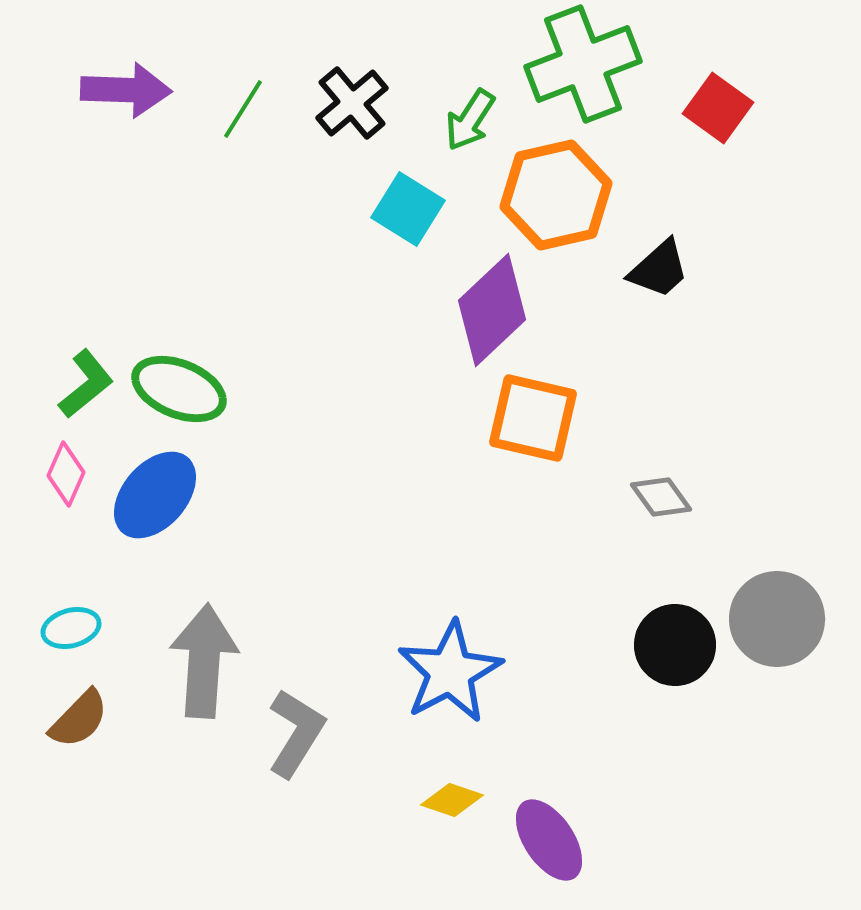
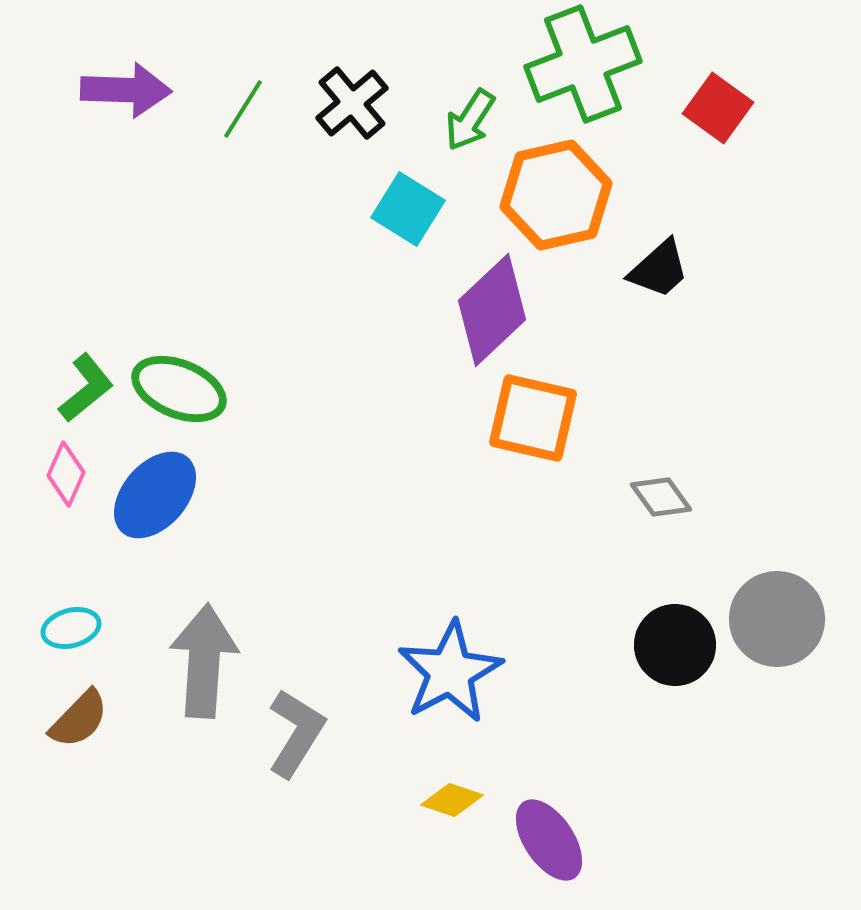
green L-shape: moved 4 px down
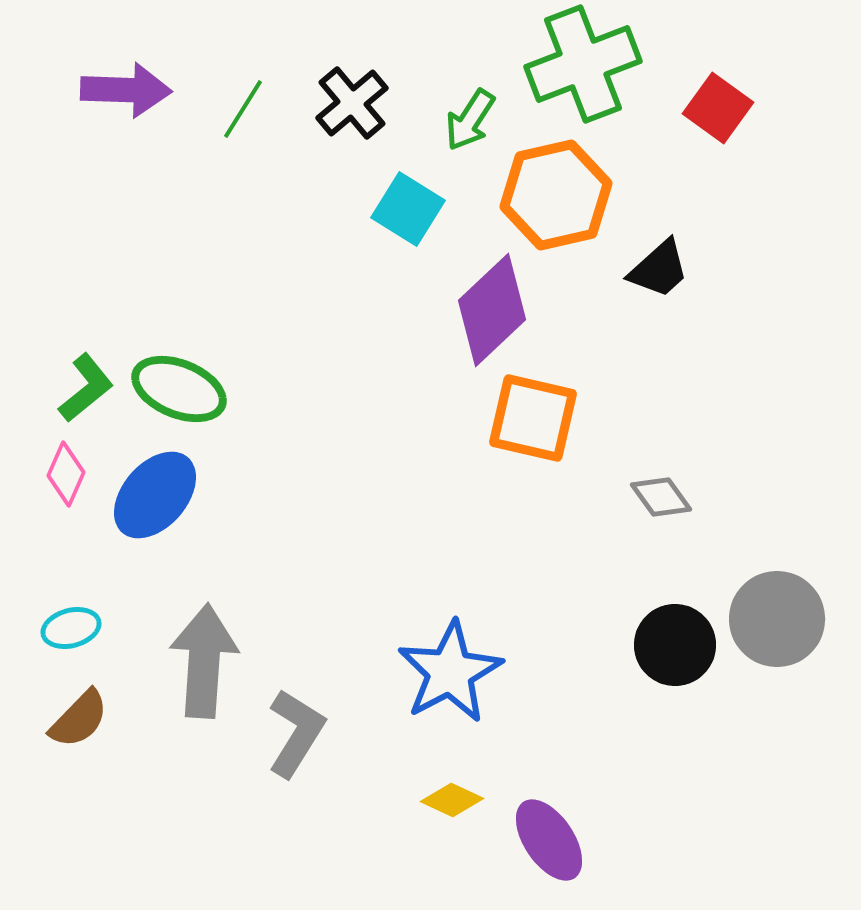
yellow diamond: rotated 6 degrees clockwise
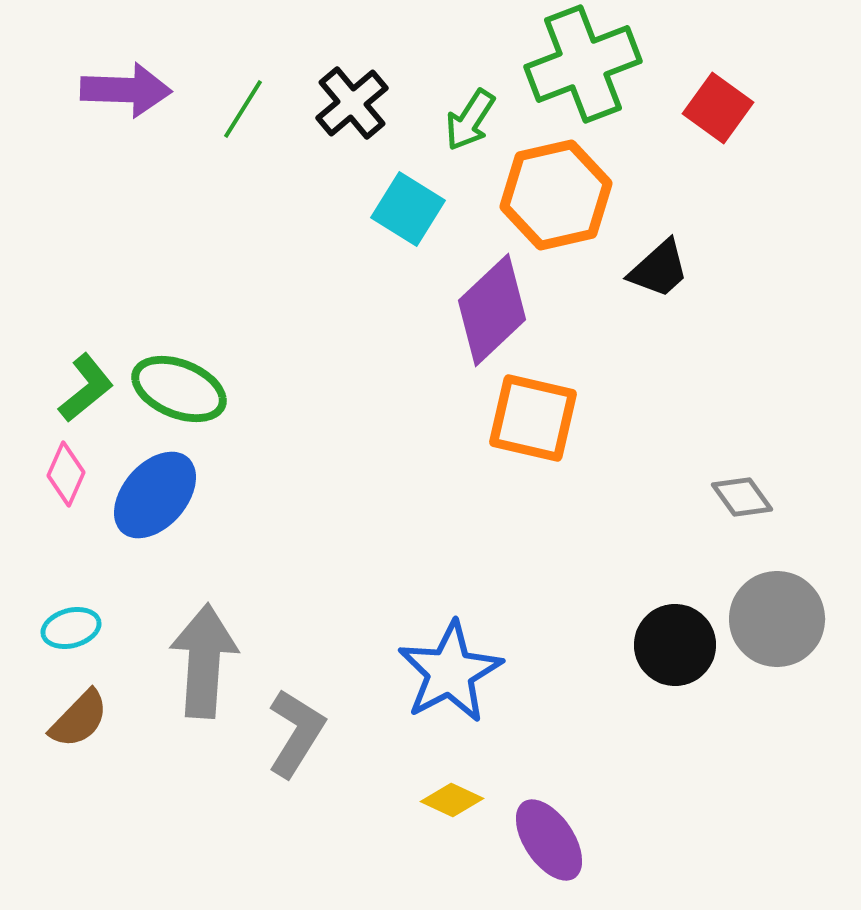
gray diamond: moved 81 px right
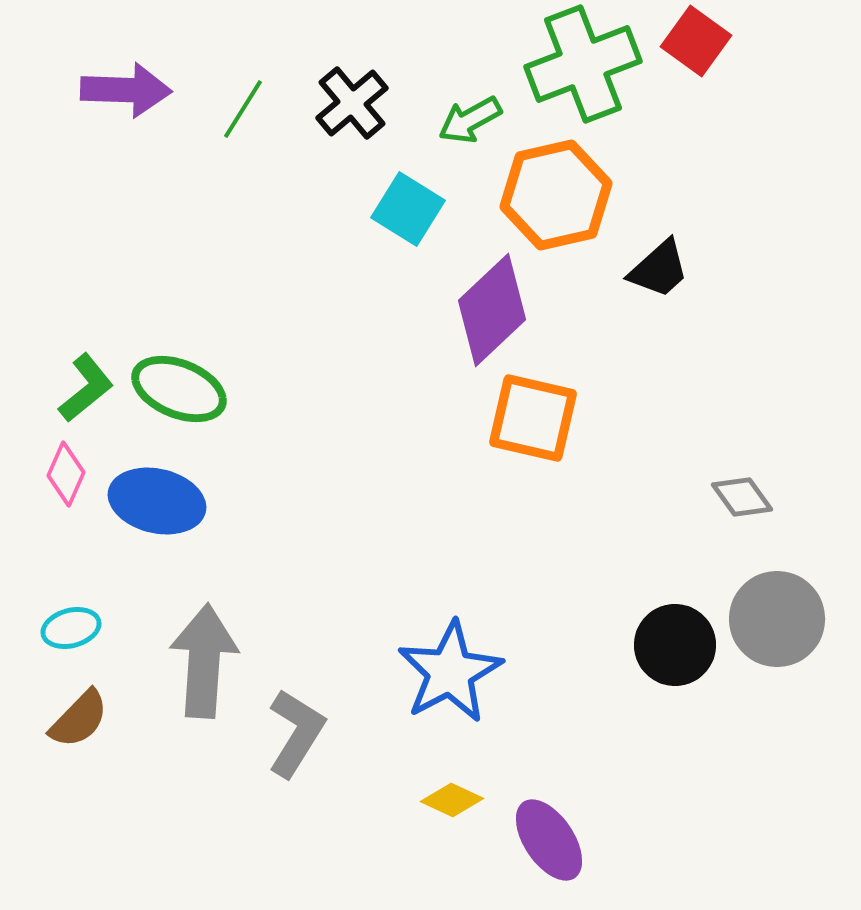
red square: moved 22 px left, 67 px up
green arrow: rotated 28 degrees clockwise
blue ellipse: moved 2 px right, 6 px down; rotated 62 degrees clockwise
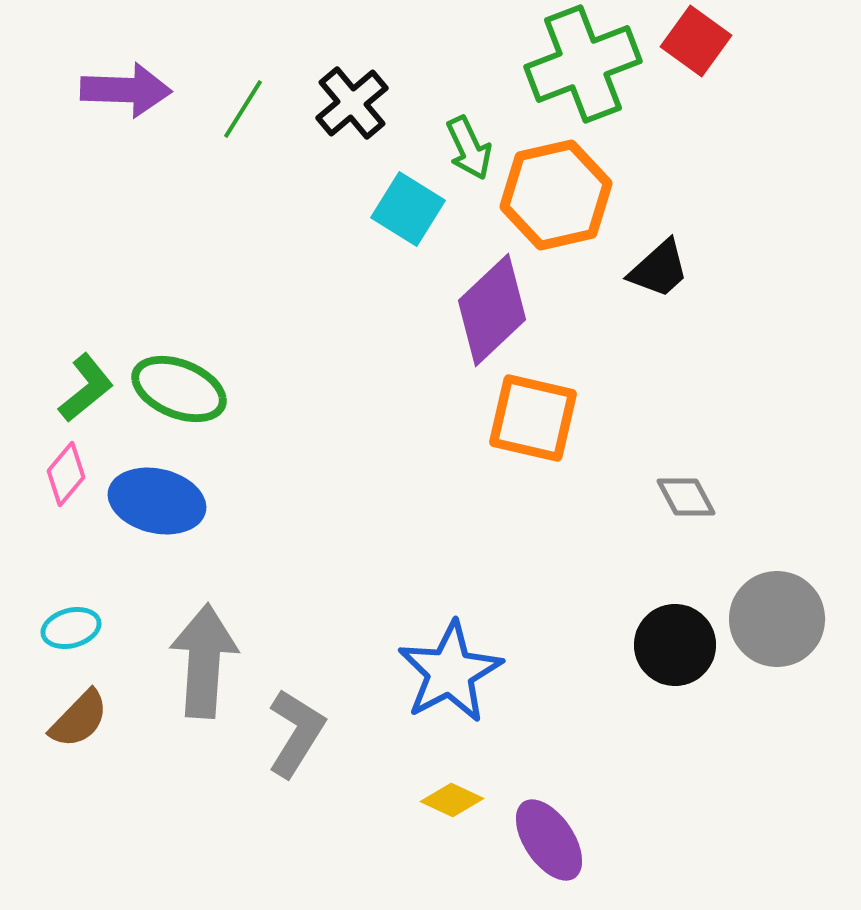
green arrow: moved 1 px left, 28 px down; rotated 86 degrees counterclockwise
pink diamond: rotated 16 degrees clockwise
gray diamond: moved 56 px left; rotated 8 degrees clockwise
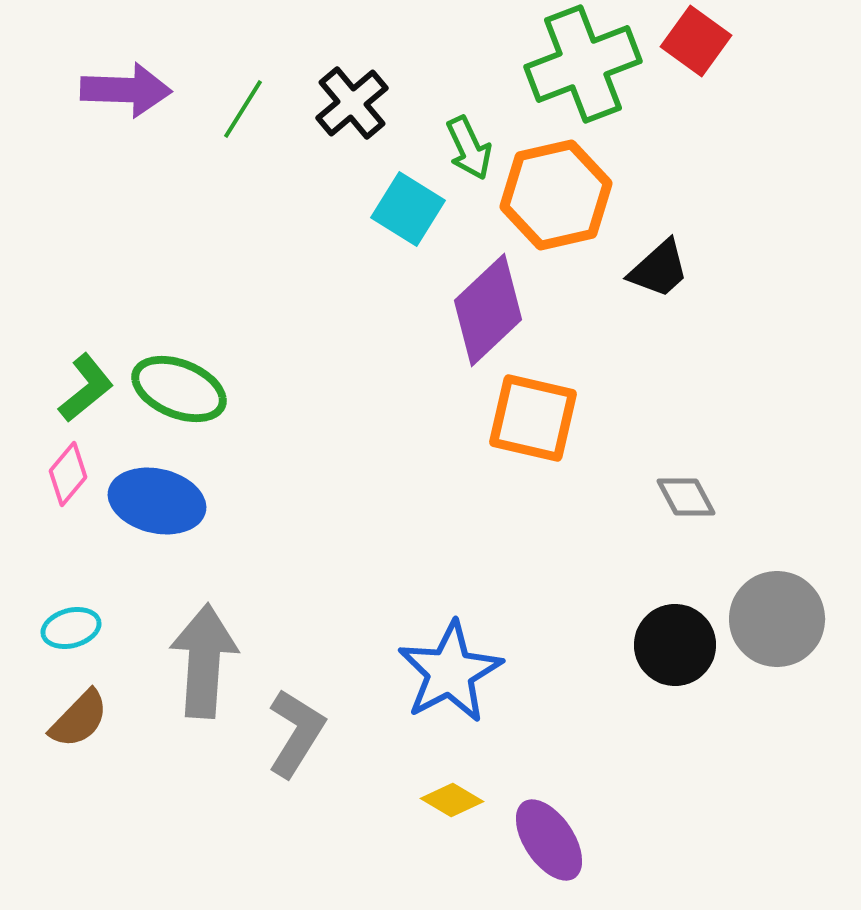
purple diamond: moved 4 px left
pink diamond: moved 2 px right
yellow diamond: rotated 6 degrees clockwise
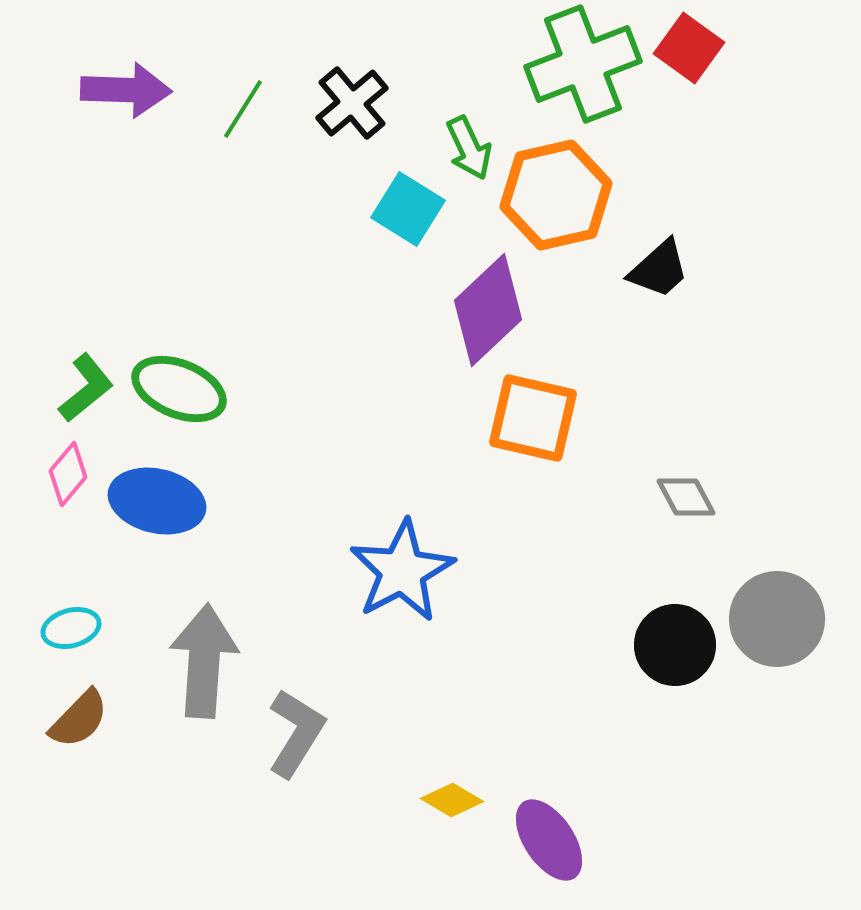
red square: moved 7 px left, 7 px down
blue star: moved 48 px left, 101 px up
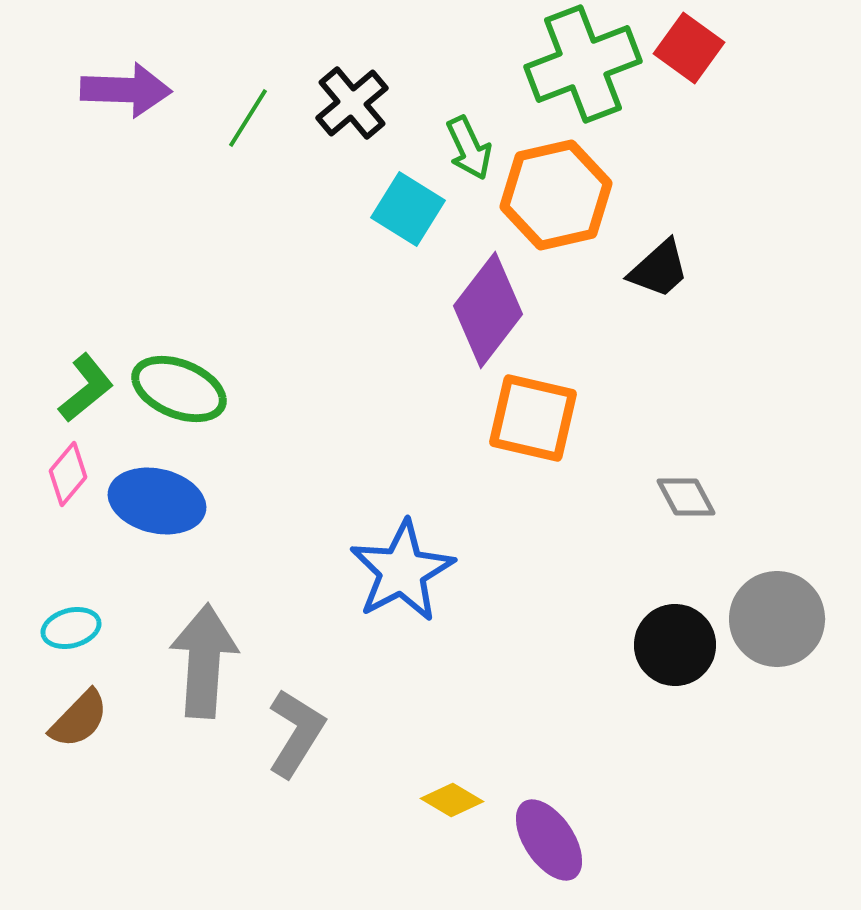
green line: moved 5 px right, 9 px down
purple diamond: rotated 9 degrees counterclockwise
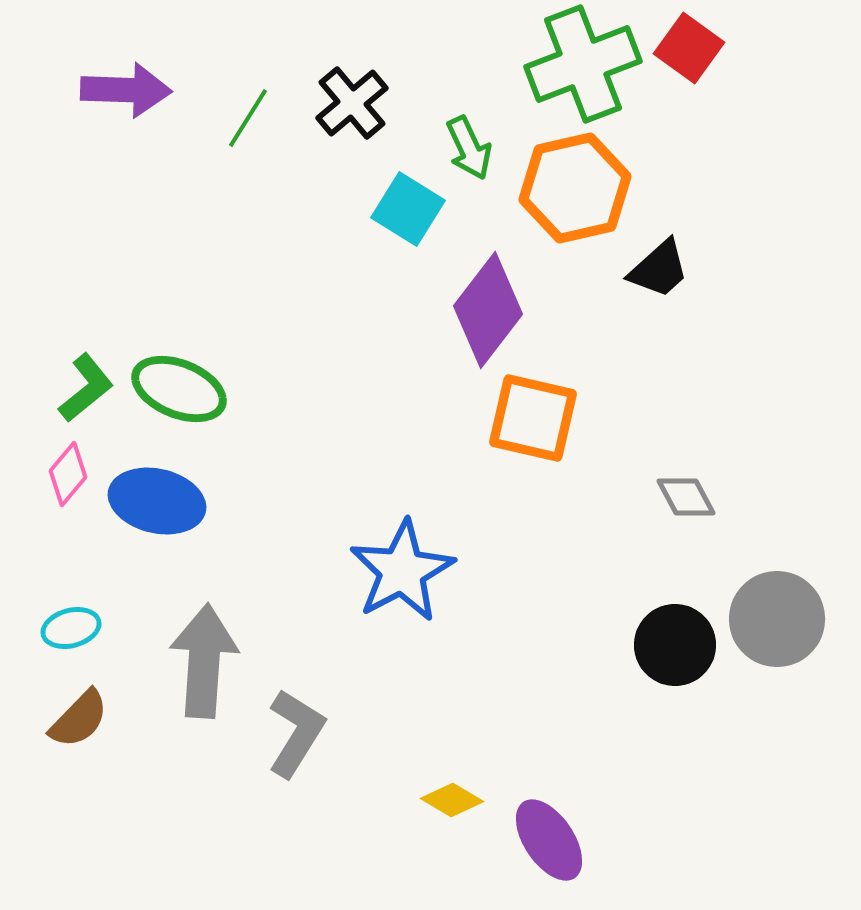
orange hexagon: moved 19 px right, 7 px up
